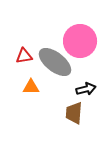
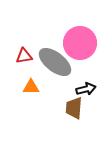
pink circle: moved 2 px down
brown trapezoid: moved 5 px up
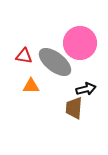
red triangle: rotated 18 degrees clockwise
orange triangle: moved 1 px up
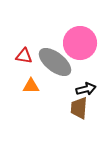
brown trapezoid: moved 5 px right
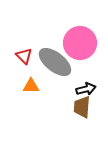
red triangle: rotated 36 degrees clockwise
brown trapezoid: moved 3 px right, 1 px up
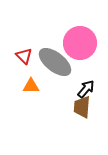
black arrow: rotated 36 degrees counterclockwise
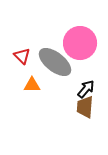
red triangle: moved 2 px left
orange triangle: moved 1 px right, 1 px up
brown trapezoid: moved 3 px right
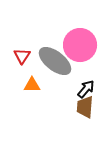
pink circle: moved 2 px down
red triangle: rotated 18 degrees clockwise
gray ellipse: moved 1 px up
